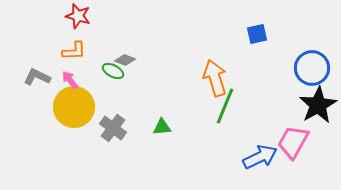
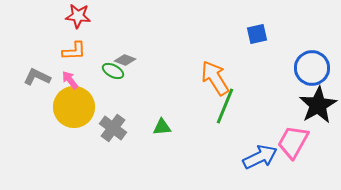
red star: rotated 10 degrees counterclockwise
orange arrow: rotated 15 degrees counterclockwise
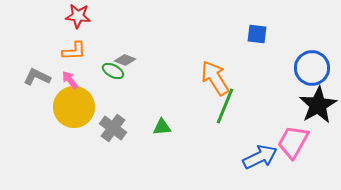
blue square: rotated 20 degrees clockwise
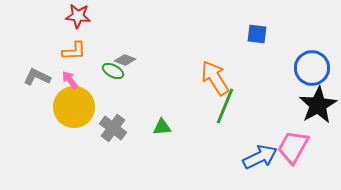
pink trapezoid: moved 5 px down
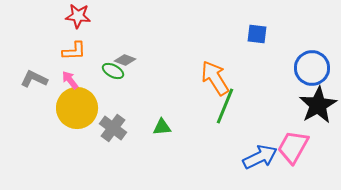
gray L-shape: moved 3 px left, 2 px down
yellow circle: moved 3 px right, 1 px down
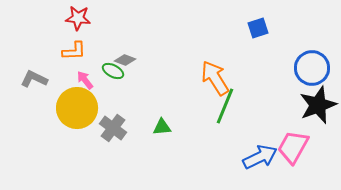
red star: moved 2 px down
blue square: moved 1 px right, 6 px up; rotated 25 degrees counterclockwise
pink arrow: moved 15 px right
black star: rotated 9 degrees clockwise
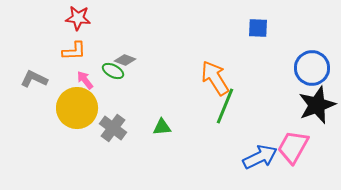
blue square: rotated 20 degrees clockwise
black star: moved 1 px left
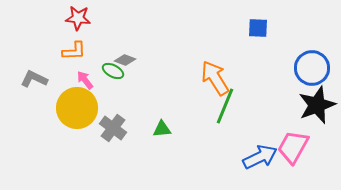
green triangle: moved 2 px down
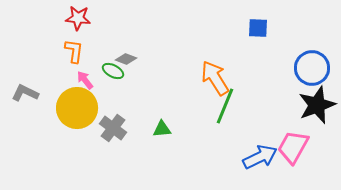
orange L-shape: rotated 80 degrees counterclockwise
gray diamond: moved 1 px right, 1 px up
gray L-shape: moved 9 px left, 14 px down
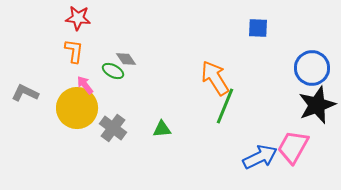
gray diamond: rotated 35 degrees clockwise
pink arrow: moved 5 px down
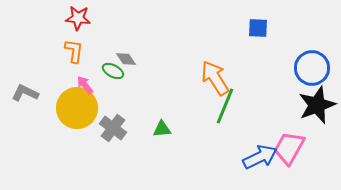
pink trapezoid: moved 4 px left, 1 px down
